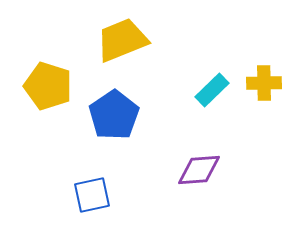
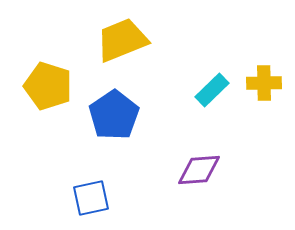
blue square: moved 1 px left, 3 px down
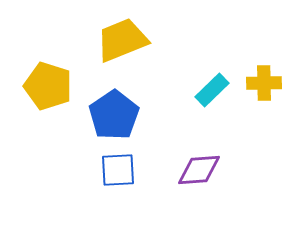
blue square: moved 27 px right, 28 px up; rotated 9 degrees clockwise
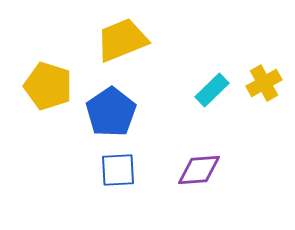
yellow cross: rotated 28 degrees counterclockwise
blue pentagon: moved 3 px left, 3 px up
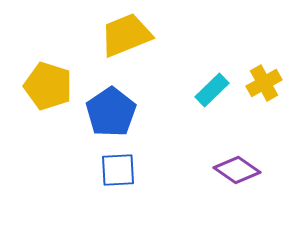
yellow trapezoid: moved 4 px right, 5 px up
purple diamond: moved 38 px right; rotated 39 degrees clockwise
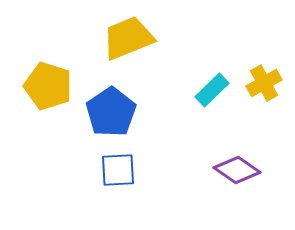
yellow trapezoid: moved 2 px right, 3 px down
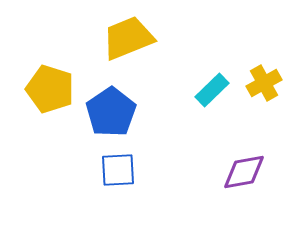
yellow pentagon: moved 2 px right, 3 px down
purple diamond: moved 7 px right, 2 px down; rotated 45 degrees counterclockwise
